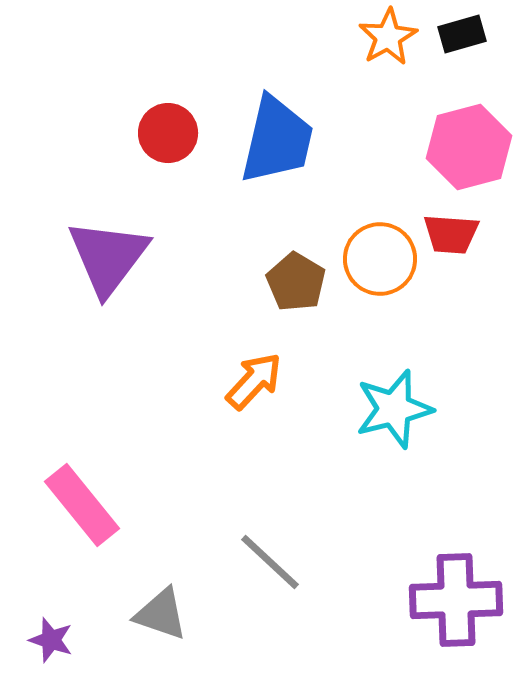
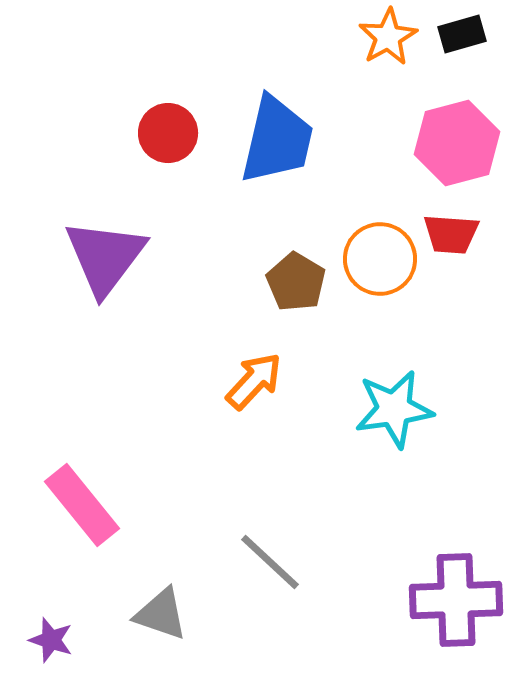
pink hexagon: moved 12 px left, 4 px up
purple triangle: moved 3 px left
cyan star: rotated 6 degrees clockwise
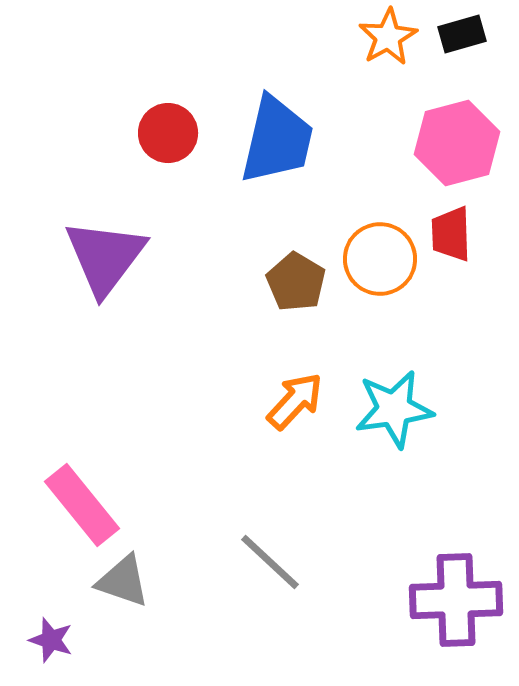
red trapezoid: rotated 84 degrees clockwise
orange arrow: moved 41 px right, 20 px down
gray triangle: moved 38 px left, 33 px up
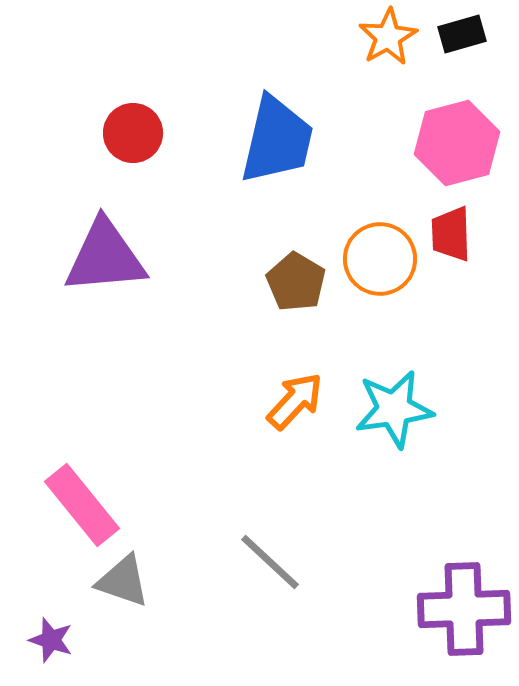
red circle: moved 35 px left
purple triangle: rotated 48 degrees clockwise
purple cross: moved 8 px right, 9 px down
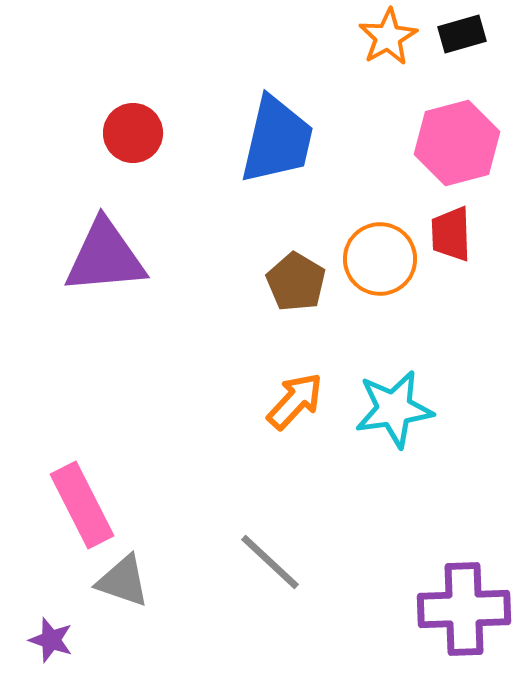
pink rectangle: rotated 12 degrees clockwise
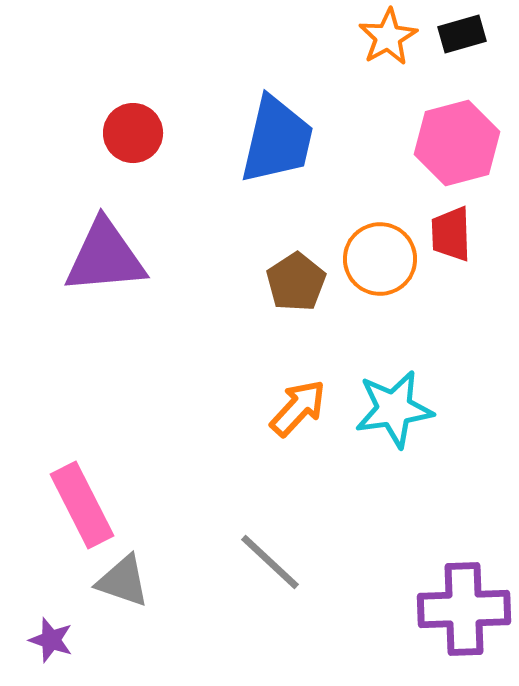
brown pentagon: rotated 8 degrees clockwise
orange arrow: moved 3 px right, 7 px down
